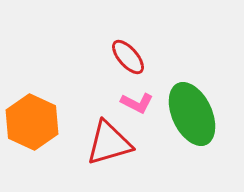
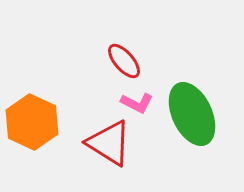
red ellipse: moved 4 px left, 4 px down
red triangle: rotated 48 degrees clockwise
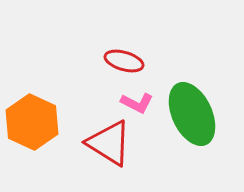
red ellipse: rotated 33 degrees counterclockwise
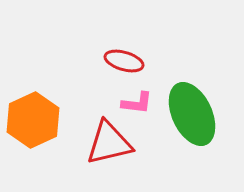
pink L-shape: rotated 20 degrees counterclockwise
orange hexagon: moved 1 px right, 2 px up; rotated 10 degrees clockwise
red triangle: rotated 45 degrees counterclockwise
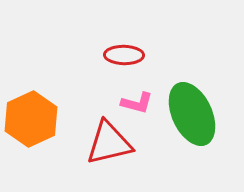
red ellipse: moved 6 px up; rotated 15 degrees counterclockwise
pink L-shape: rotated 8 degrees clockwise
orange hexagon: moved 2 px left, 1 px up
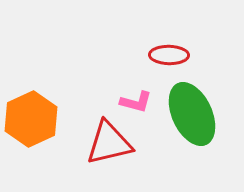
red ellipse: moved 45 px right
pink L-shape: moved 1 px left, 1 px up
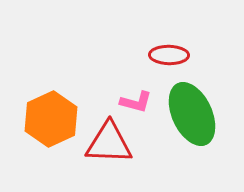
orange hexagon: moved 20 px right
red triangle: rotated 15 degrees clockwise
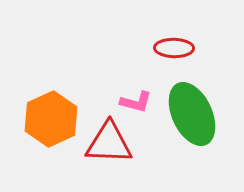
red ellipse: moved 5 px right, 7 px up
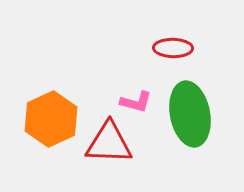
red ellipse: moved 1 px left
green ellipse: moved 2 px left; rotated 14 degrees clockwise
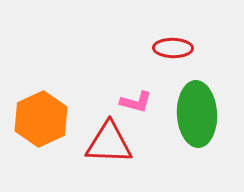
green ellipse: moved 7 px right; rotated 8 degrees clockwise
orange hexagon: moved 10 px left
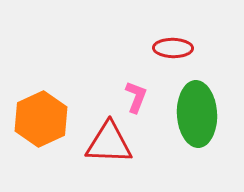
pink L-shape: moved 5 px up; rotated 84 degrees counterclockwise
